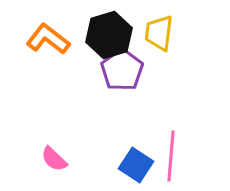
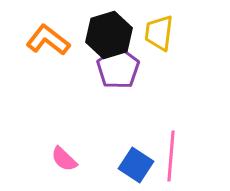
orange L-shape: moved 1 px down
purple pentagon: moved 4 px left, 2 px up
pink semicircle: moved 10 px right
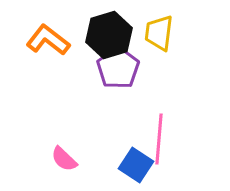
pink line: moved 12 px left, 17 px up
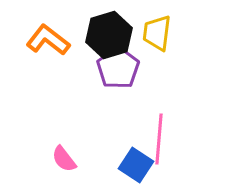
yellow trapezoid: moved 2 px left
pink semicircle: rotated 8 degrees clockwise
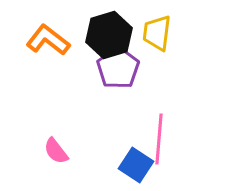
pink semicircle: moved 8 px left, 8 px up
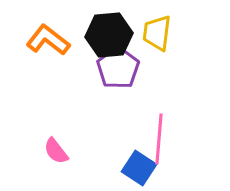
black hexagon: rotated 12 degrees clockwise
blue square: moved 3 px right, 3 px down
